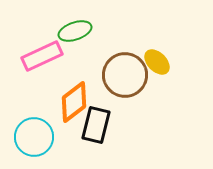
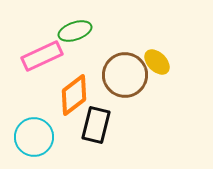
orange diamond: moved 7 px up
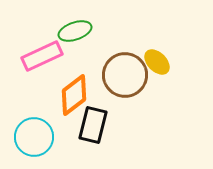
black rectangle: moved 3 px left
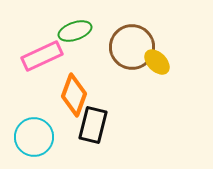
brown circle: moved 7 px right, 28 px up
orange diamond: rotated 33 degrees counterclockwise
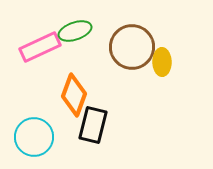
pink rectangle: moved 2 px left, 9 px up
yellow ellipse: moved 5 px right; rotated 44 degrees clockwise
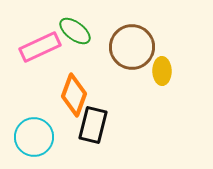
green ellipse: rotated 56 degrees clockwise
yellow ellipse: moved 9 px down
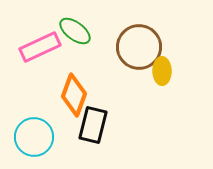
brown circle: moved 7 px right
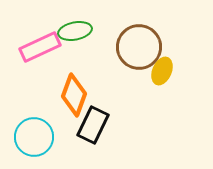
green ellipse: rotated 48 degrees counterclockwise
yellow ellipse: rotated 24 degrees clockwise
black rectangle: rotated 12 degrees clockwise
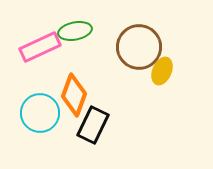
cyan circle: moved 6 px right, 24 px up
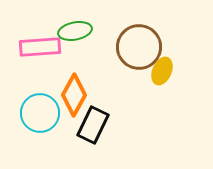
pink rectangle: rotated 21 degrees clockwise
orange diamond: rotated 9 degrees clockwise
